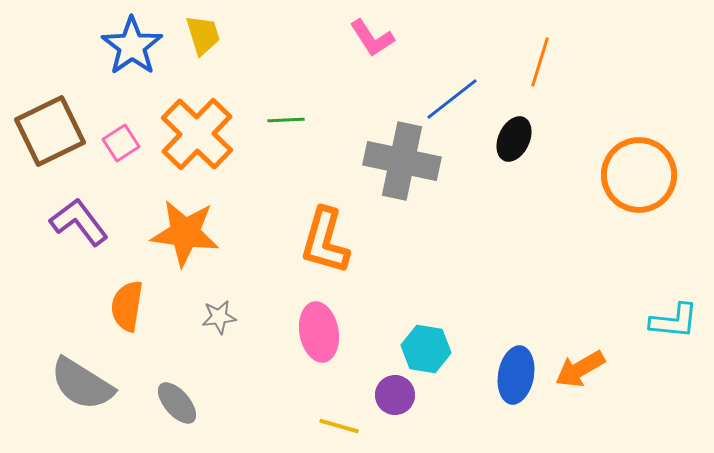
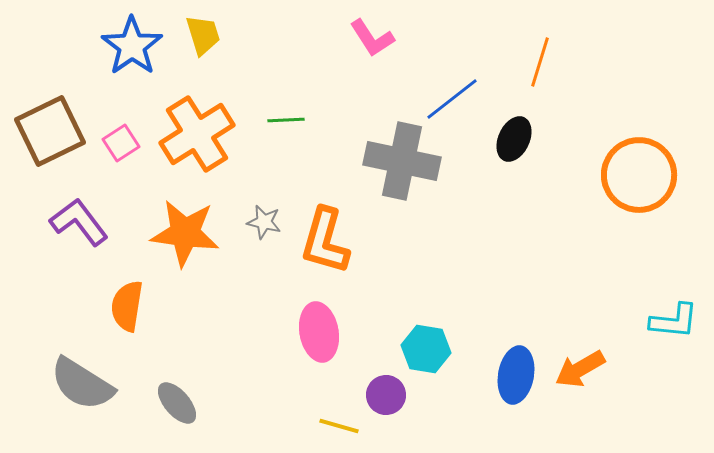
orange cross: rotated 14 degrees clockwise
gray star: moved 45 px right, 95 px up; rotated 20 degrees clockwise
purple circle: moved 9 px left
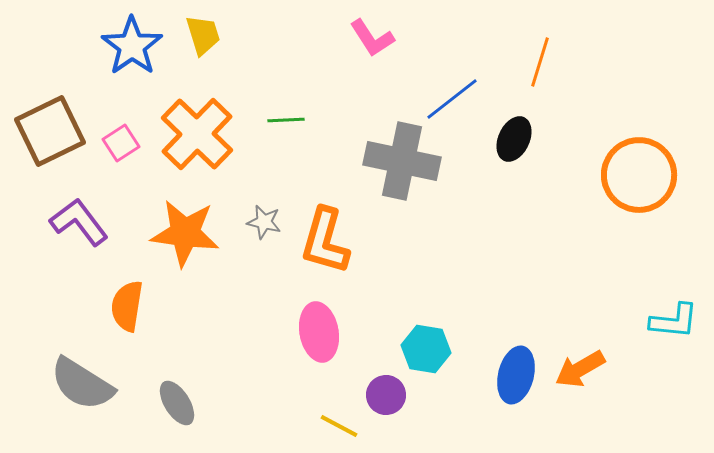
orange cross: rotated 14 degrees counterclockwise
blue ellipse: rotated 4 degrees clockwise
gray ellipse: rotated 9 degrees clockwise
yellow line: rotated 12 degrees clockwise
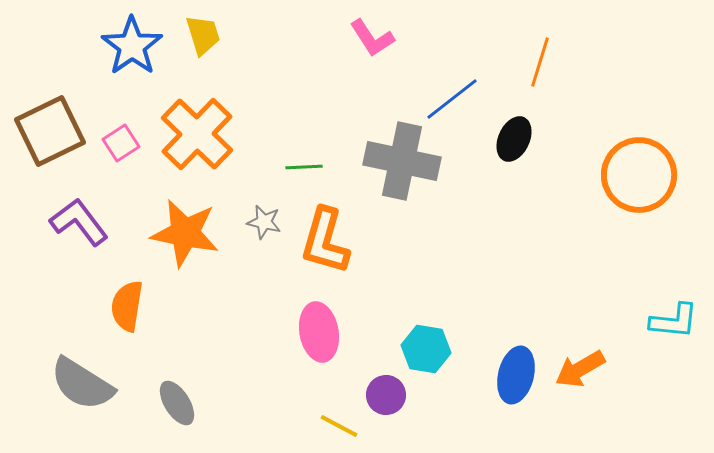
green line: moved 18 px right, 47 px down
orange star: rotated 4 degrees clockwise
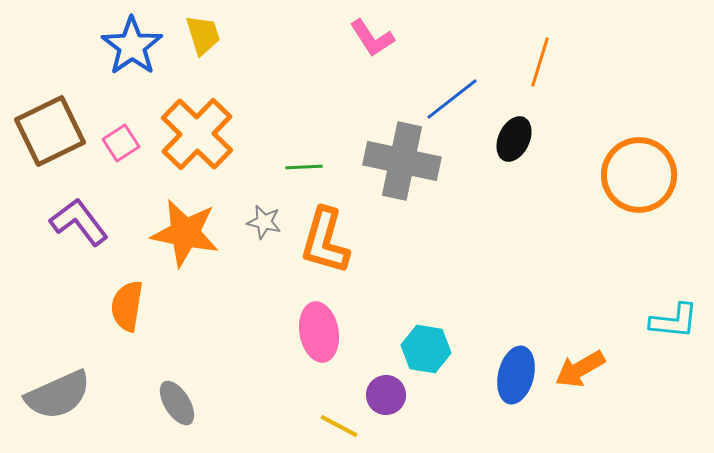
gray semicircle: moved 24 px left, 11 px down; rotated 56 degrees counterclockwise
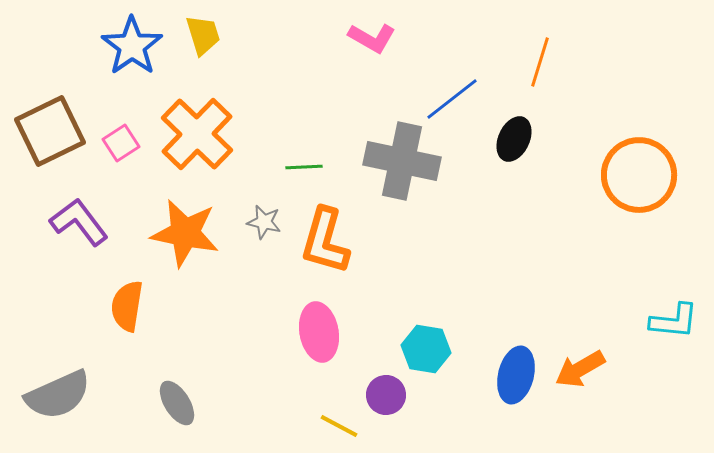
pink L-shape: rotated 27 degrees counterclockwise
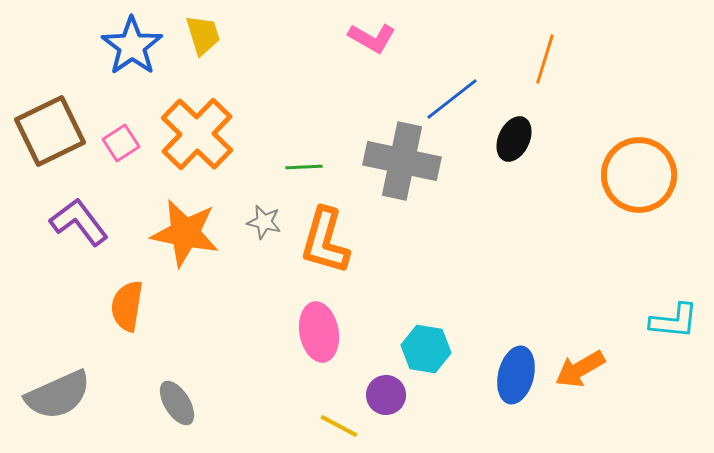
orange line: moved 5 px right, 3 px up
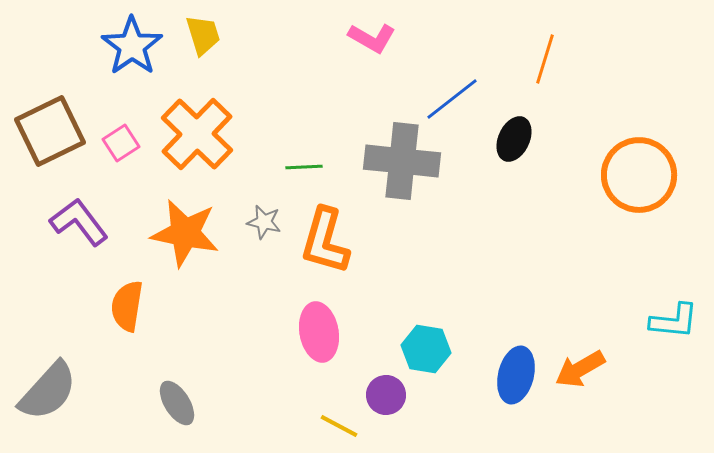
gray cross: rotated 6 degrees counterclockwise
gray semicircle: moved 10 px left, 4 px up; rotated 24 degrees counterclockwise
